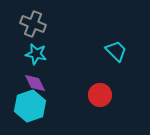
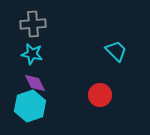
gray cross: rotated 25 degrees counterclockwise
cyan star: moved 4 px left
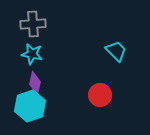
purple diamond: rotated 40 degrees clockwise
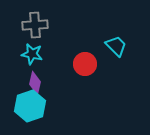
gray cross: moved 2 px right, 1 px down
cyan trapezoid: moved 5 px up
red circle: moved 15 px left, 31 px up
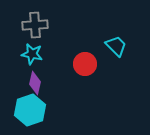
cyan hexagon: moved 4 px down
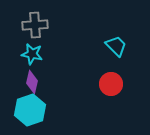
red circle: moved 26 px right, 20 px down
purple diamond: moved 3 px left, 1 px up
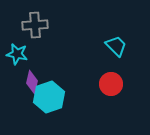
cyan star: moved 15 px left
cyan hexagon: moved 19 px right, 13 px up
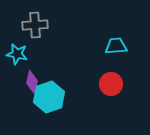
cyan trapezoid: rotated 50 degrees counterclockwise
